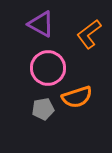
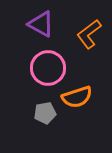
gray pentagon: moved 2 px right, 4 px down
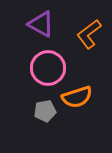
gray pentagon: moved 2 px up
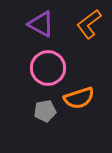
orange L-shape: moved 10 px up
orange semicircle: moved 2 px right, 1 px down
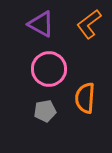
pink circle: moved 1 px right, 1 px down
orange semicircle: moved 6 px right; rotated 112 degrees clockwise
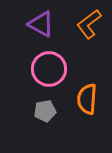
orange semicircle: moved 2 px right, 1 px down
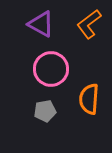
pink circle: moved 2 px right
orange semicircle: moved 2 px right
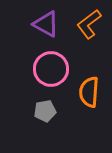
purple triangle: moved 5 px right
orange semicircle: moved 7 px up
